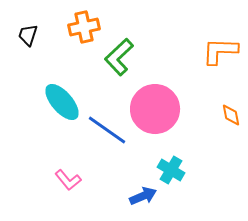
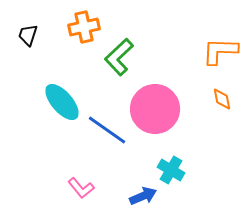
orange diamond: moved 9 px left, 16 px up
pink L-shape: moved 13 px right, 8 px down
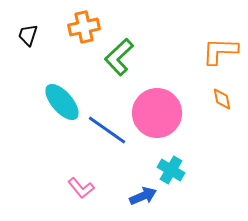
pink circle: moved 2 px right, 4 px down
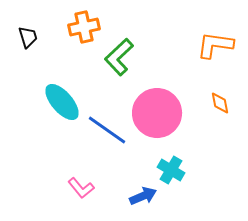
black trapezoid: moved 2 px down; rotated 145 degrees clockwise
orange L-shape: moved 5 px left, 6 px up; rotated 6 degrees clockwise
orange diamond: moved 2 px left, 4 px down
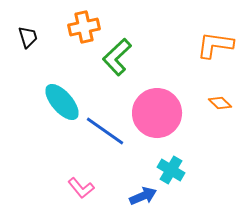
green L-shape: moved 2 px left
orange diamond: rotated 35 degrees counterclockwise
blue line: moved 2 px left, 1 px down
